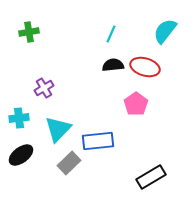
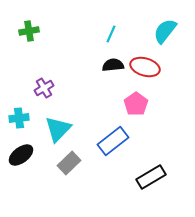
green cross: moved 1 px up
blue rectangle: moved 15 px right; rotated 32 degrees counterclockwise
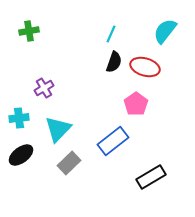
black semicircle: moved 1 px right, 3 px up; rotated 115 degrees clockwise
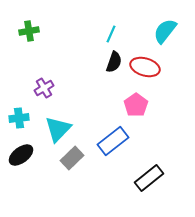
pink pentagon: moved 1 px down
gray rectangle: moved 3 px right, 5 px up
black rectangle: moved 2 px left, 1 px down; rotated 8 degrees counterclockwise
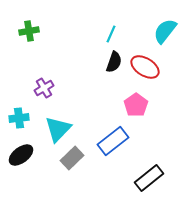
red ellipse: rotated 16 degrees clockwise
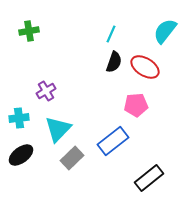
purple cross: moved 2 px right, 3 px down
pink pentagon: rotated 30 degrees clockwise
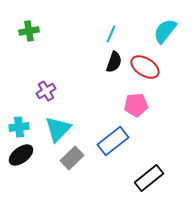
cyan cross: moved 9 px down
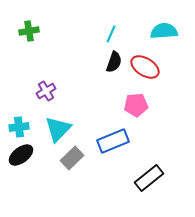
cyan semicircle: moved 1 px left; rotated 48 degrees clockwise
blue rectangle: rotated 16 degrees clockwise
